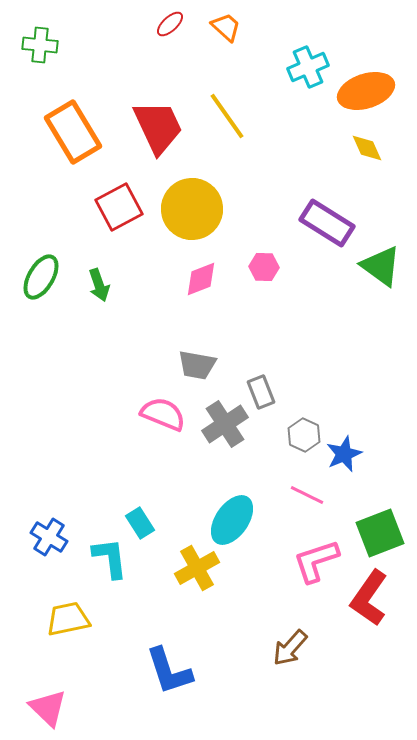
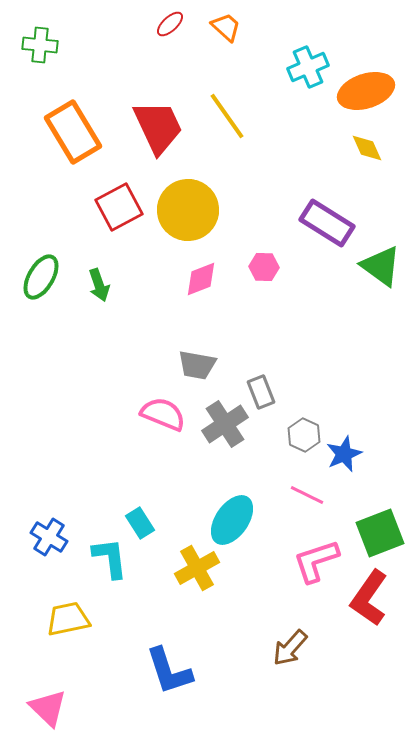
yellow circle: moved 4 px left, 1 px down
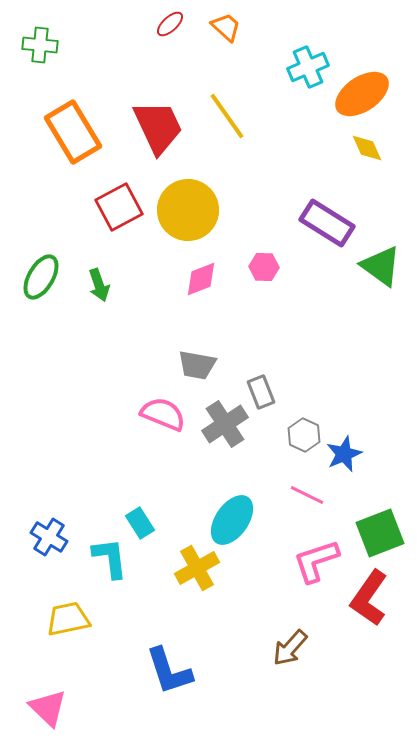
orange ellipse: moved 4 px left, 3 px down; rotated 16 degrees counterclockwise
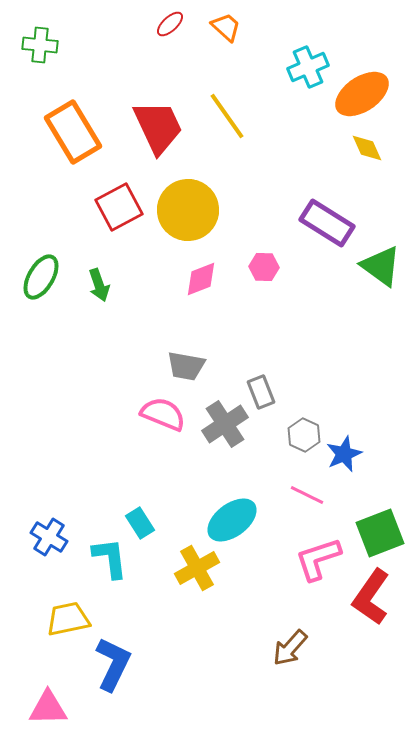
gray trapezoid: moved 11 px left, 1 px down
cyan ellipse: rotated 18 degrees clockwise
pink L-shape: moved 2 px right, 2 px up
red L-shape: moved 2 px right, 1 px up
blue L-shape: moved 56 px left, 7 px up; rotated 136 degrees counterclockwise
pink triangle: rotated 45 degrees counterclockwise
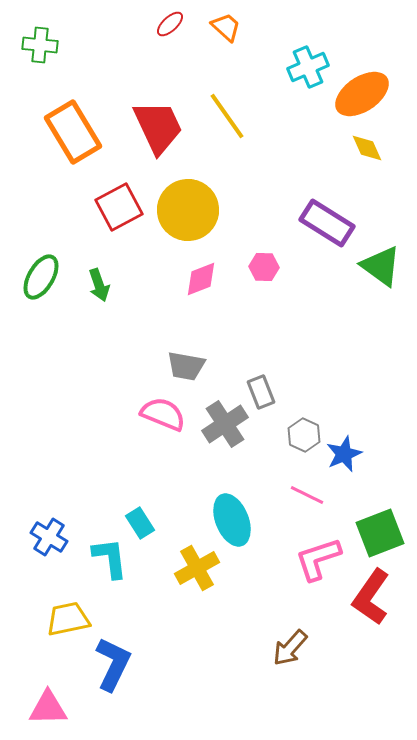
cyan ellipse: rotated 75 degrees counterclockwise
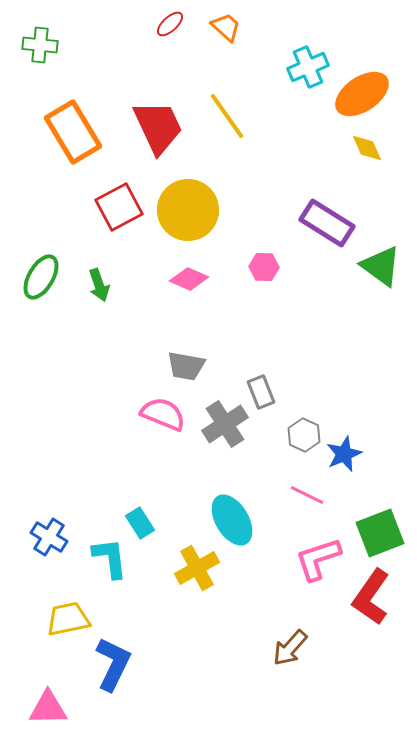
pink diamond: moved 12 px left; rotated 45 degrees clockwise
cyan ellipse: rotated 9 degrees counterclockwise
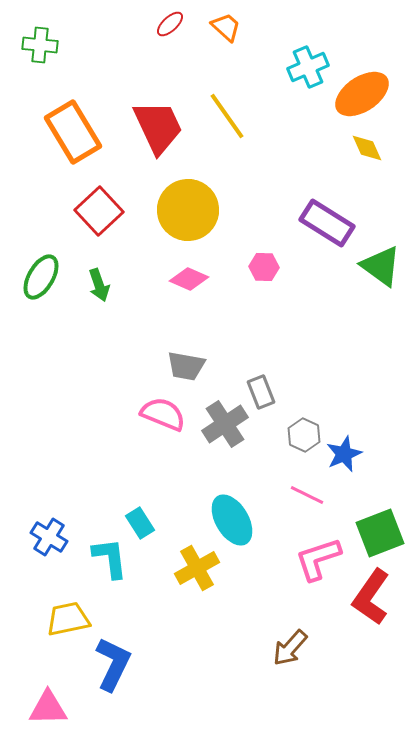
red square: moved 20 px left, 4 px down; rotated 15 degrees counterclockwise
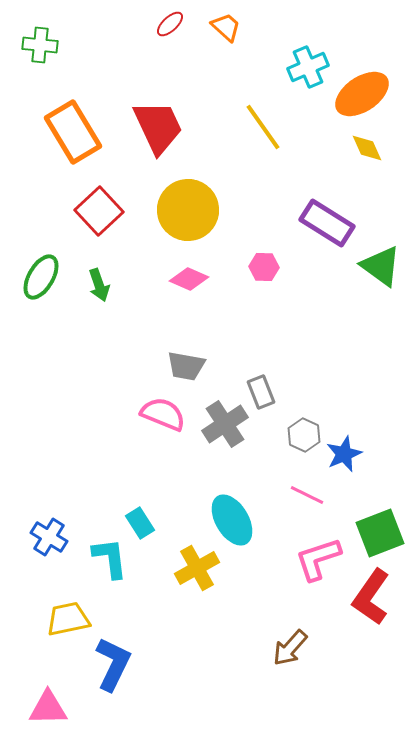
yellow line: moved 36 px right, 11 px down
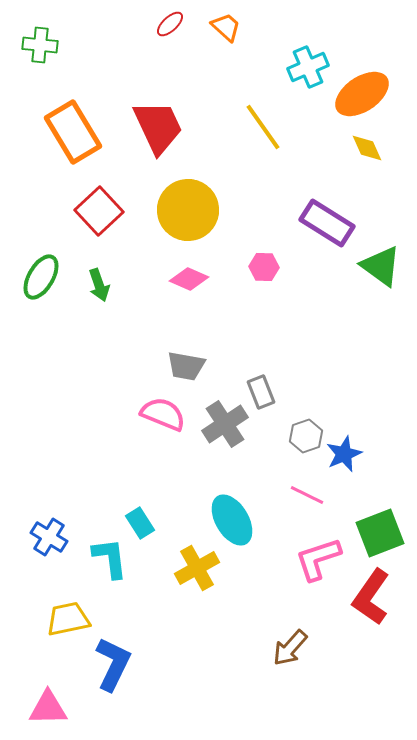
gray hexagon: moved 2 px right, 1 px down; rotated 16 degrees clockwise
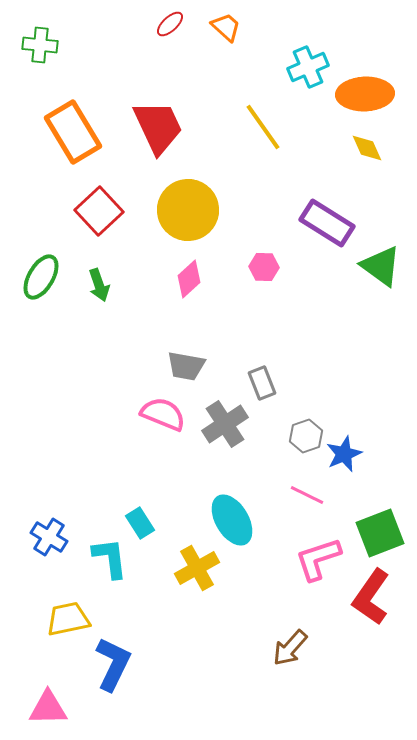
orange ellipse: moved 3 px right; rotated 32 degrees clockwise
pink diamond: rotated 66 degrees counterclockwise
gray rectangle: moved 1 px right, 9 px up
